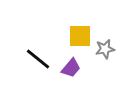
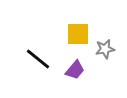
yellow square: moved 2 px left, 2 px up
purple trapezoid: moved 4 px right, 2 px down
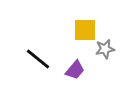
yellow square: moved 7 px right, 4 px up
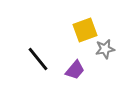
yellow square: rotated 20 degrees counterclockwise
black line: rotated 12 degrees clockwise
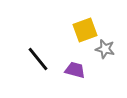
gray star: rotated 24 degrees clockwise
purple trapezoid: rotated 115 degrees counterclockwise
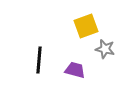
yellow square: moved 1 px right, 4 px up
black line: moved 1 px right, 1 px down; rotated 44 degrees clockwise
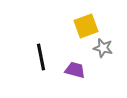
gray star: moved 2 px left, 1 px up
black line: moved 2 px right, 3 px up; rotated 16 degrees counterclockwise
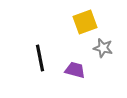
yellow square: moved 1 px left, 4 px up
black line: moved 1 px left, 1 px down
